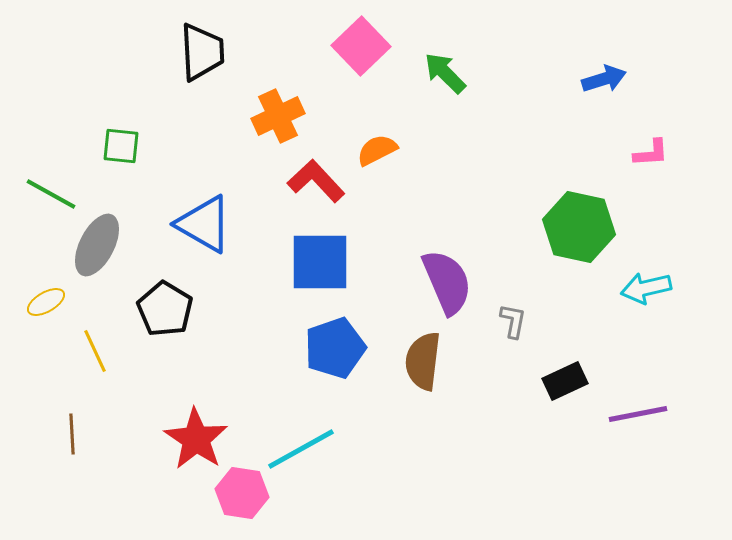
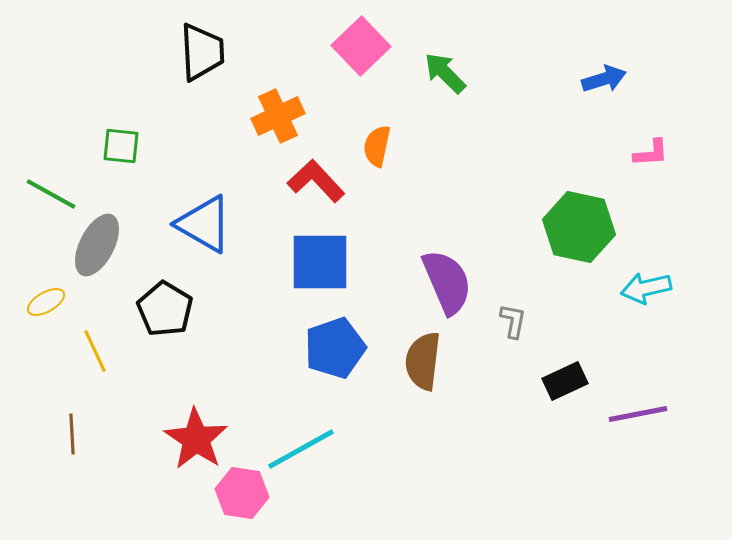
orange semicircle: moved 4 px up; rotated 51 degrees counterclockwise
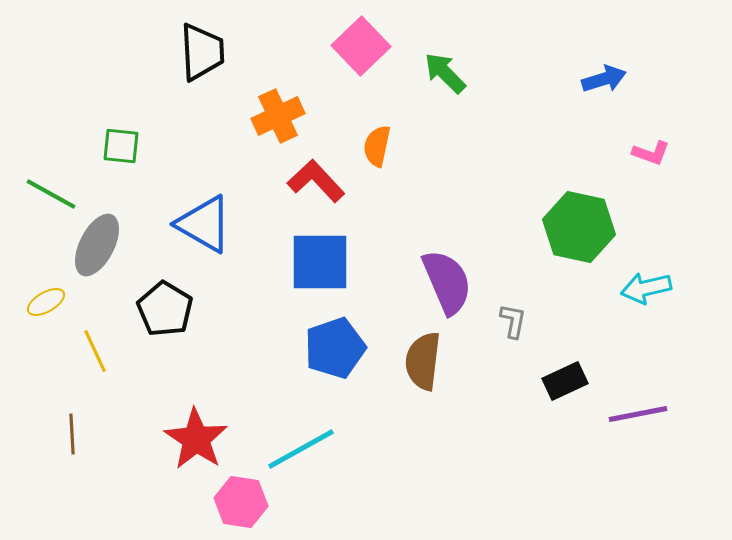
pink L-shape: rotated 24 degrees clockwise
pink hexagon: moved 1 px left, 9 px down
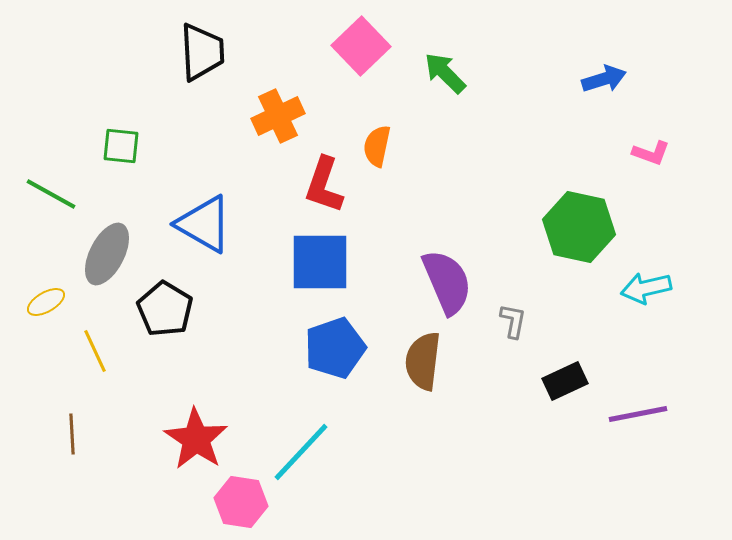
red L-shape: moved 8 px right, 4 px down; rotated 118 degrees counterclockwise
gray ellipse: moved 10 px right, 9 px down
cyan line: moved 3 px down; rotated 18 degrees counterclockwise
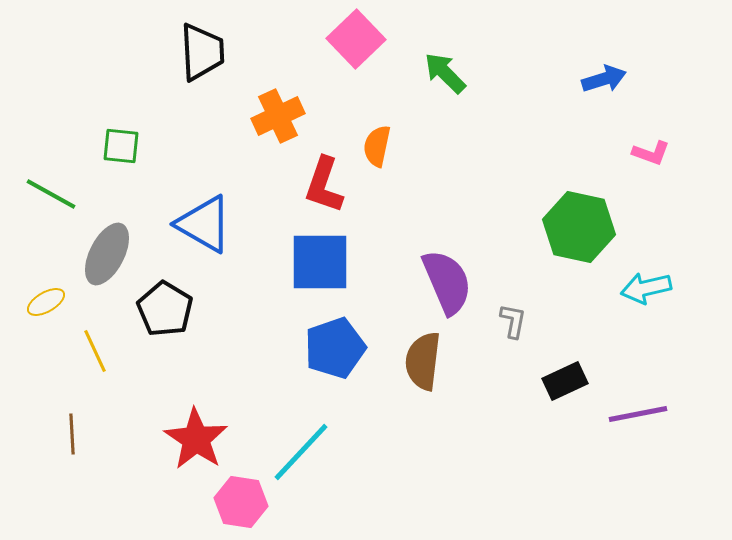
pink square: moved 5 px left, 7 px up
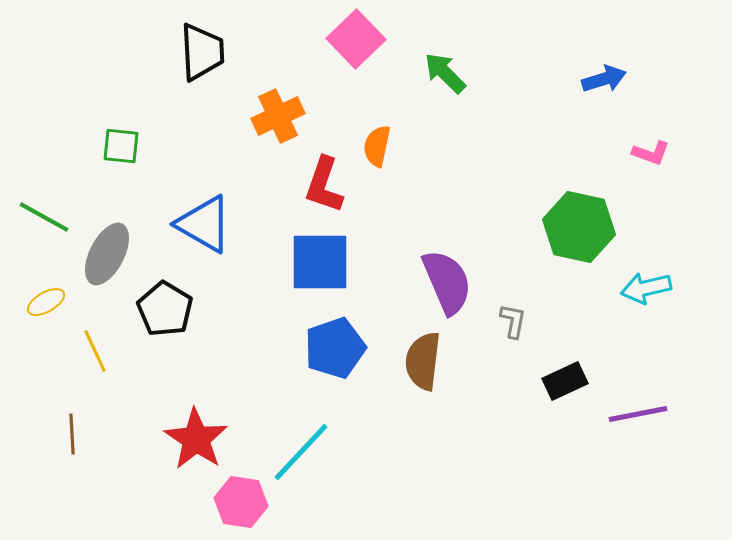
green line: moved 7 px left, 23 px down
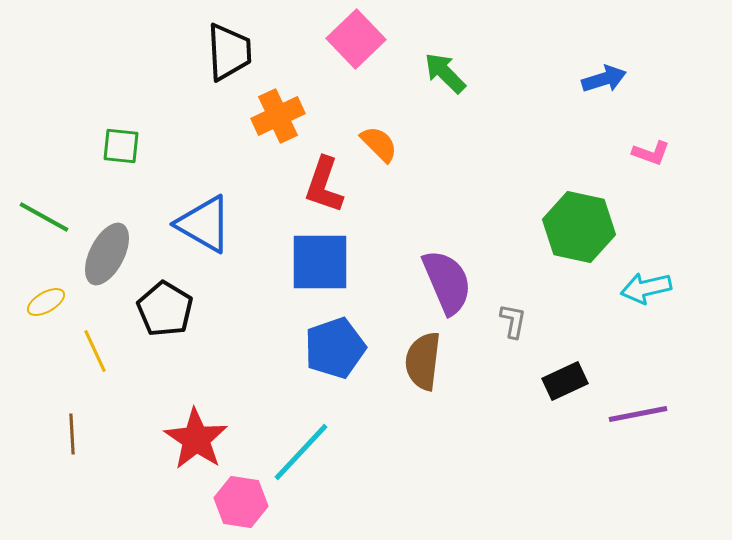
black trapezoid: moved 27 px right
orange semicircle: moved 2 px right, 2 px up; rotated 123 degrees clockwise
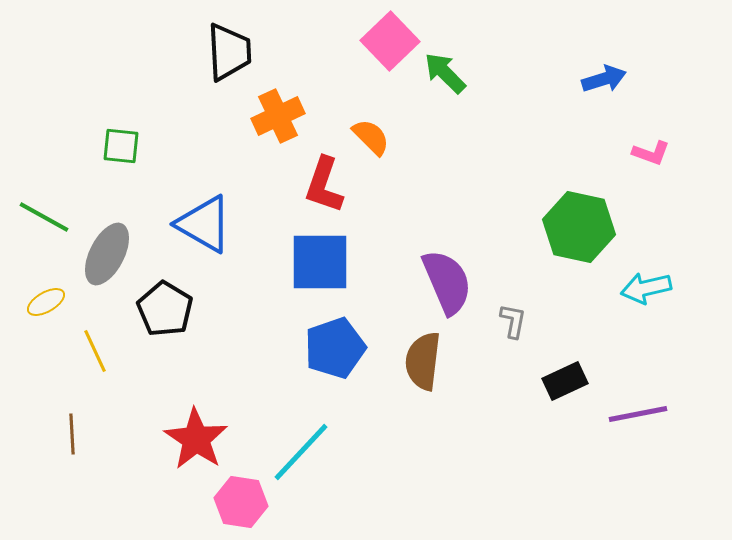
pink square: moved 34 px right, 2 px down
orange semicircle: moved 8 px left, 7 px up
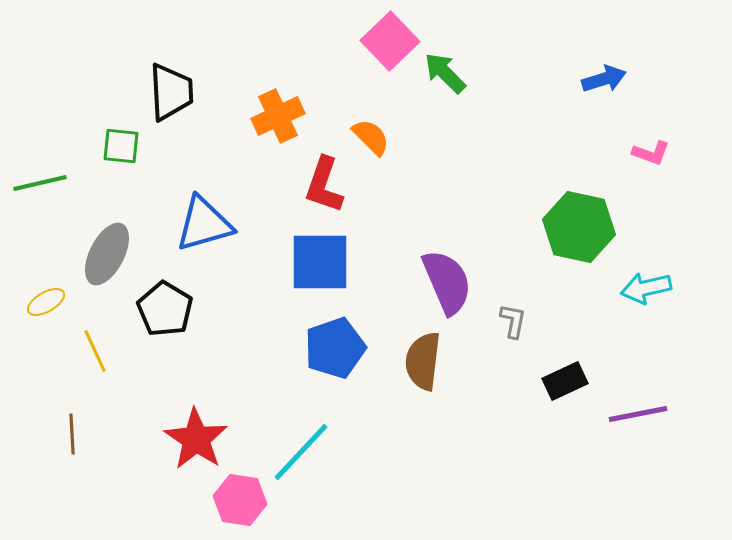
black trapezoid: moved 58 px left, 40 px down
green line: moved 4 px left, 34 px up; rotated 42 degrees counterclockwise
blue triangle: rotated 46 degrees counterclockwise
pink hexagon: moved 1 px left, 2 px up
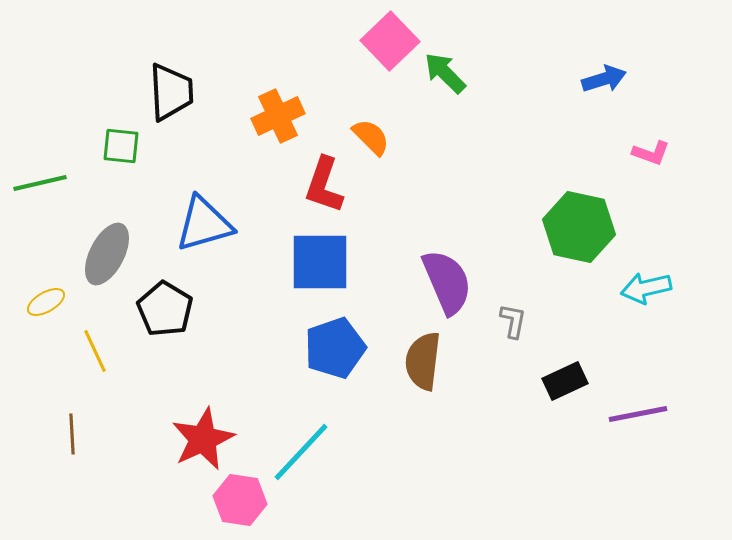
red star: moved 7 px right; rotated 14 degrees clockwise
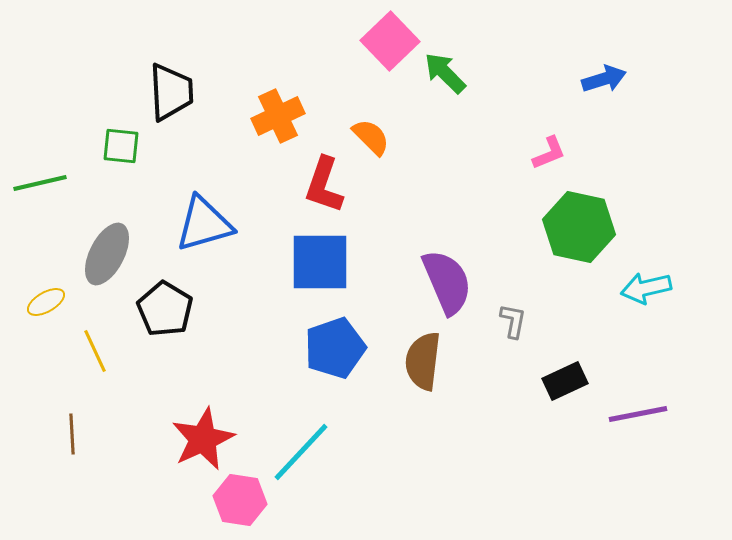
pink L-shape: moved 102 px left; rotated 42 degrees counterclockwise
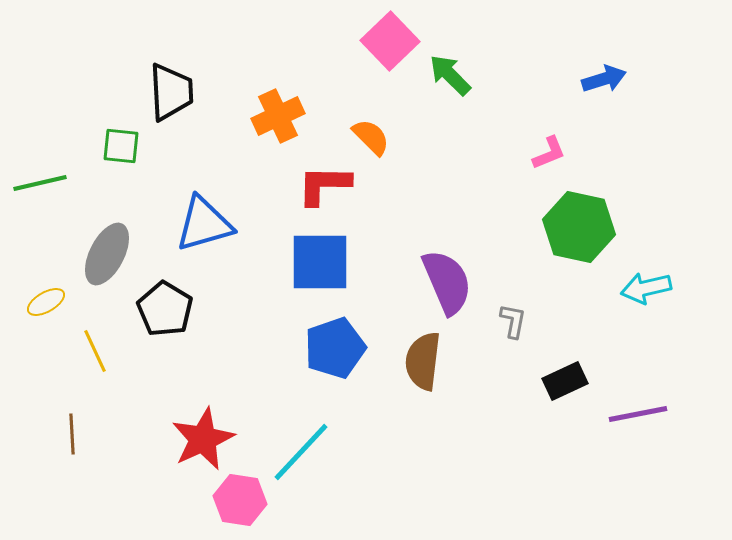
green arrow: moved 5 px right, 2 px down
red L-shape: rotated 72 degrees clockwise
